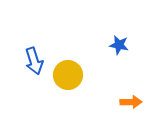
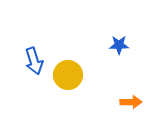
blue star: rotated 12 degrees counterclockwise
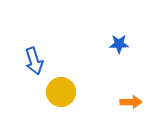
blue star: moved 1 px up
yellow circle: moved 7 px left, 17 px down
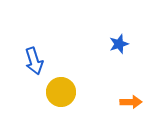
blue star: rotated 18 degrees counterclockwise
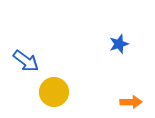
blue arrow: moved 8 px left; rotated 36 degrees counterclockwise
yellow circle: moved 7 px left
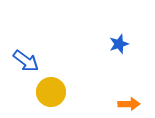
yellow circle: moved 3 px left
orange arrow: moved 2 px left, 2 px down
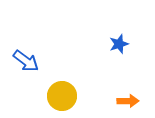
yellow circle: moved 11 px right, 4 px down
orange arrow: moved 1 px left, 3 px up
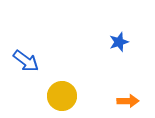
blue star: moved 2 px up
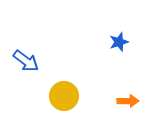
yellow circle: moved 2 px right
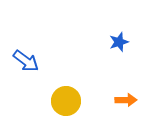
yellow circle: moved 2 px right, 5 px down
orange arrow: moved 2 px left, 1 px up
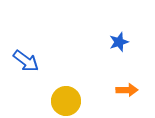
orange arrow: moved 1 px right, 10 px up
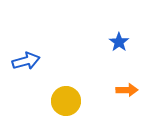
blue star: rotated 18 degrees counterclockwise
blue arrow: rotated 52 degrees counterclockwise
